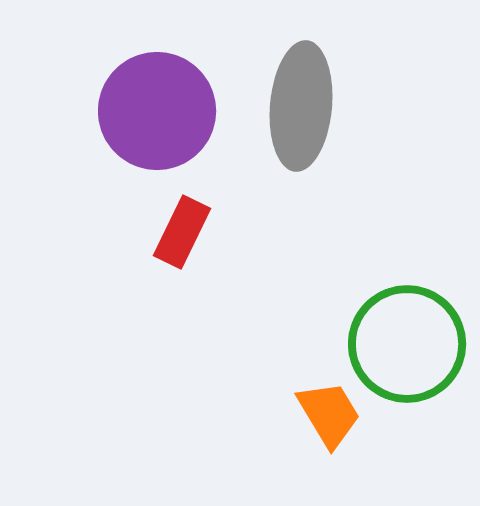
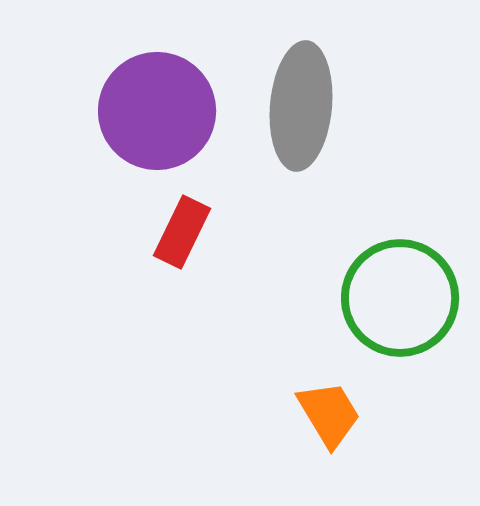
green circle: moved 7 px left, 46 px up
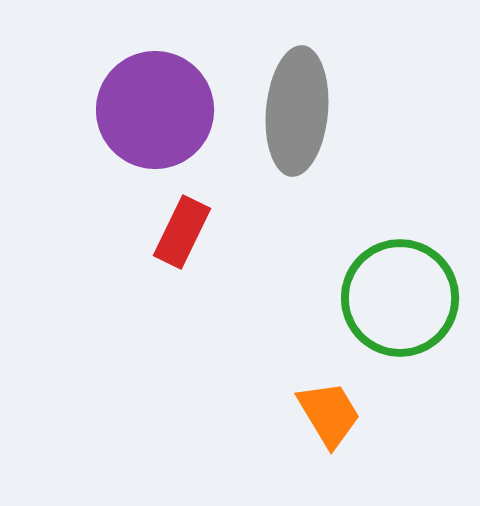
gray ellipse: moved 4 px left, 5 px down
purple circle: moved 2 px left, 1 px up
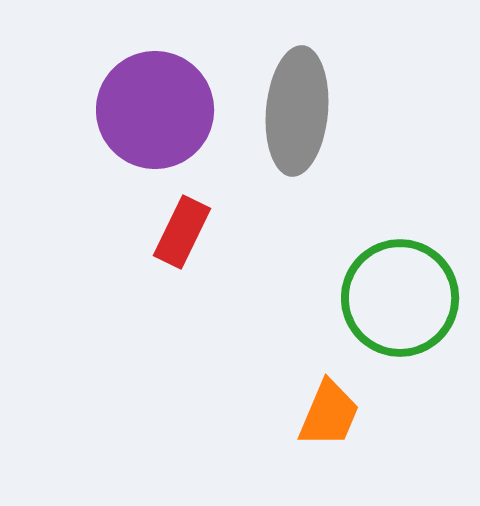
orange trapezoid: rotated 54 degrees clockwise
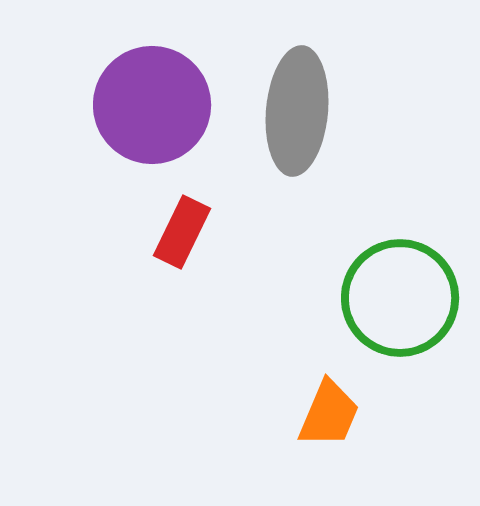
purple circle: moved 3 px left, 5 px up
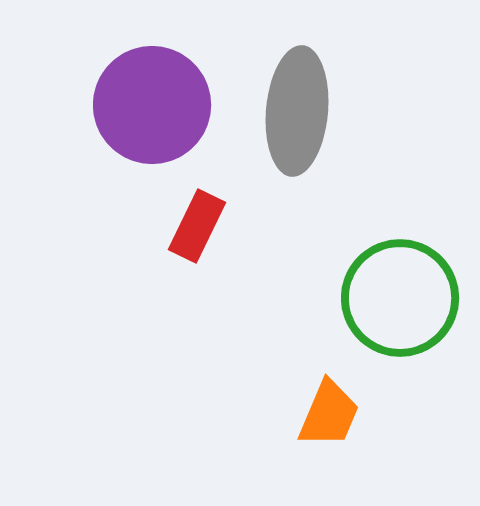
red rectangle: moved 15 px right, 6 px up
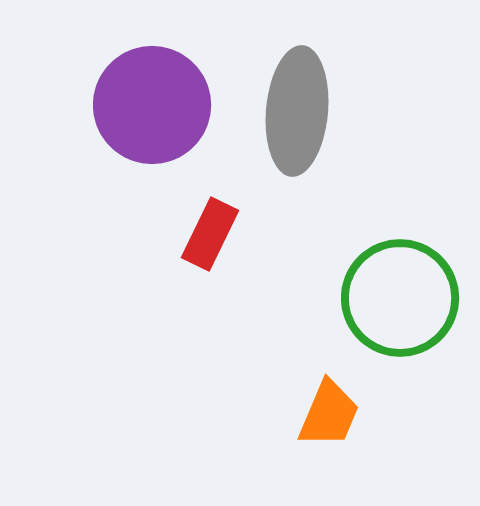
red rectangle: moved 13 px right, 8 px down
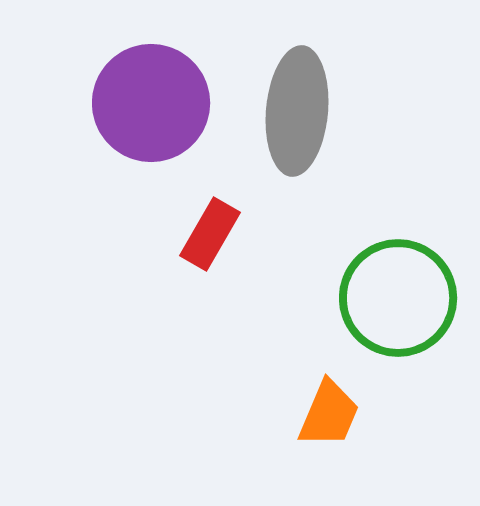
purple circle: moved 1 px left, 2 px up
red rectangle: rotated 4 degrees clockwise
green circle: moved 2 px left
